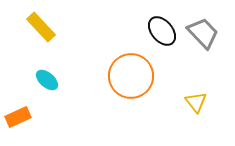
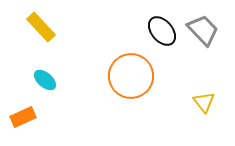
gray trapezoid: moved 3 px up
cyan ellipse: moved 2 px left
yellow triangle: moved 8 px right
orange rectangle: moved 5 px right
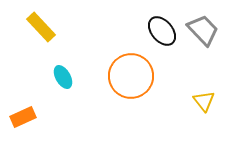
cyan ellipse: moved 18 px right, 3 px up; rotated 20 degrees clockwise
yellow triangle: moved 1 px up
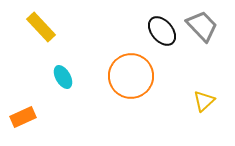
gray trapezoid: moved 1 px left, 4 px up
yellow triangle: rotated 25 degrees clockwise
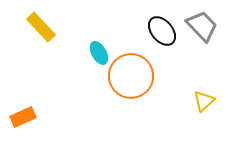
cyan ellipse: moved 36 px right, 24 px up
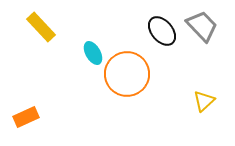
cyan ellipse: moved 6 px left
orange circle: moved 4 px left, 2 px up
orange rectangle: moved 3 px right
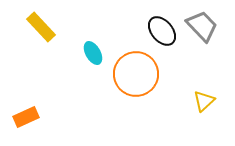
orange circle: moved 9 px right
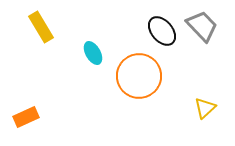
yellow rectangle: rotated 12 degrees clockwise
orange circle: moved 3 px right, 2 px down
yellow triangle: moved 1 px right, 7 px down
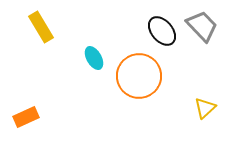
cyan ellipse: moved 1 px right, 5 px down
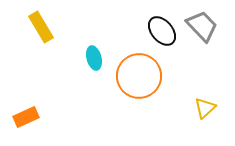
cyan ellipse: rotated 15 degrees clockwise
